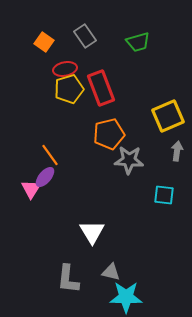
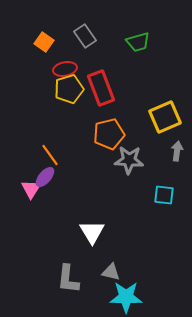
yellow square: moved 3 px left, 1 px down
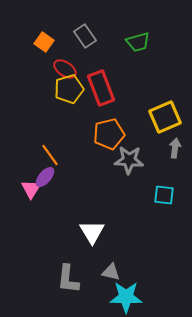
red ellipse: rotated 45 degrees clockwise
gray arrow: moved 2 px left, 3 px up
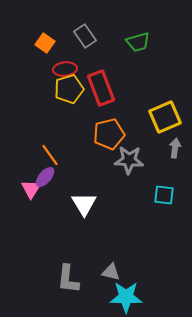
orange square: moved 1 px right, 1 px down
red ellipse: rotated 40 degrees counterclockwise
white triangle: moved 8 px left, 28 px up
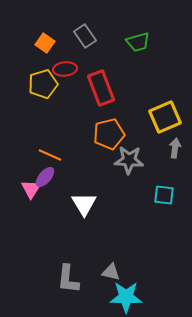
yellow pentagon: moved 26 px left, 5 px up
orange line: rotated 30 degrees counterclockwise
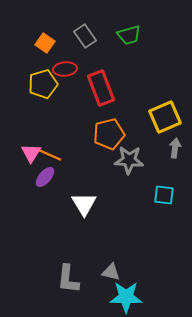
green trapezoid: moved 9 px left, 7 px up
pink triangle: moved 36 px up
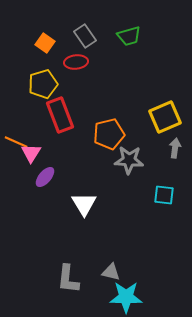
green trapezoid: moved 1 px down
red ellipse: moved 11 px right, 7 px up
red rectangle: moved 41 px left, 27 px down
orange line: moved 34 px left, 13 px up
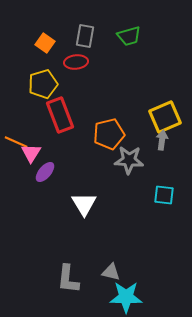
gray rectangle: rotated 45 degrees clockwise
gray arrow: moved 13 px left, 8 px up
purple ellipse: moved 5 px up
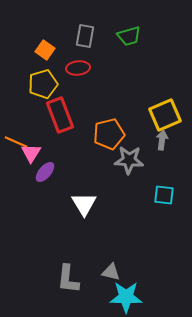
orange square: moved 7 px down
red ellipse: moved 2 px right, 6 px down
yellow square: moved 2 px up
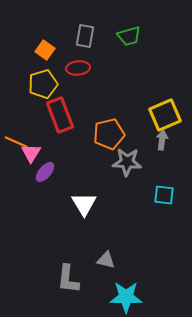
gray star: moved 2 px left, 2 px down
gray triangle: moved 5 px left, 12 px up
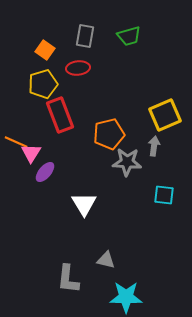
gray arrow: moved 8 px left, 6 px down
